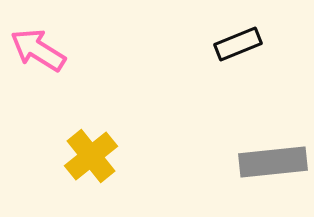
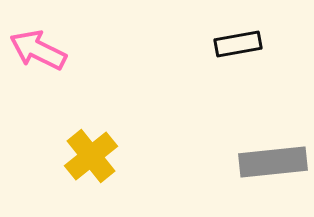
black rectangle: rotated 12 degrees clockwise
pink arrow: rotated 6 degrees counterclockwise
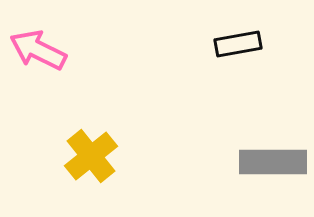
gray rectangle: rotated 6 degrees clockwise
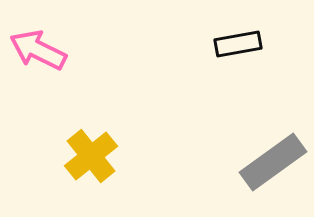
gray rectangle: rotated 36 degrees counterclockwise
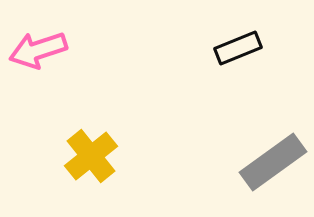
black rectangle: moved 4 px down; rotated 12 degrees counterclockwise
pink arrow: rotated 44 degrees counterclockwise
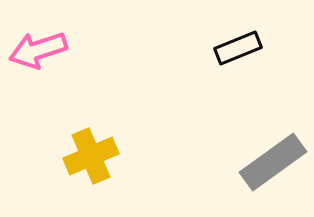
yellow cross: rotated 16 degrees clockwise
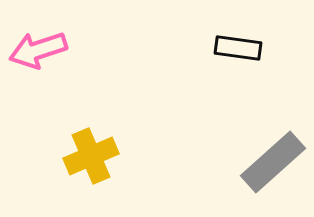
black rectangle: rotated 30 degrees clockwise
gray rectangle: rotated 6 degrees counterclockwise
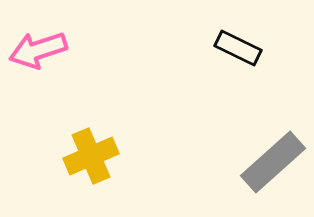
black rectangle: rotated 18 degrees clockwise
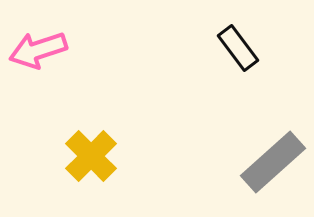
black rectangle: rotated 27 degrees clockwise
yellow cross: rotated 22 degrees counterclockwise
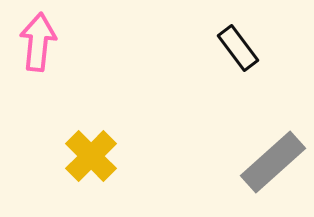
pink arrow: moved 8 px up; rotated 114 degrees clockwise
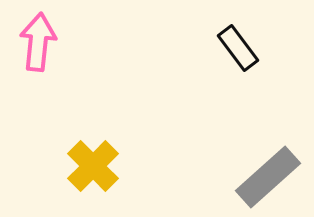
yellow cross: moved 2 px right, 10 px down
gray rectangle: moved 5 px left, 15 px down
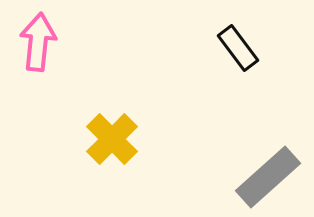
yellow cross: moved 19 px right, 27 px up
